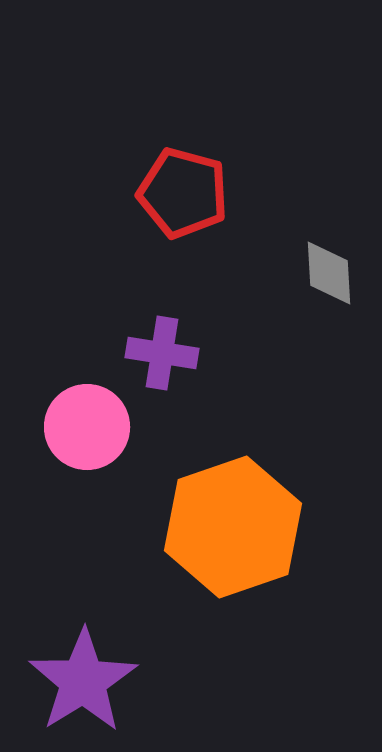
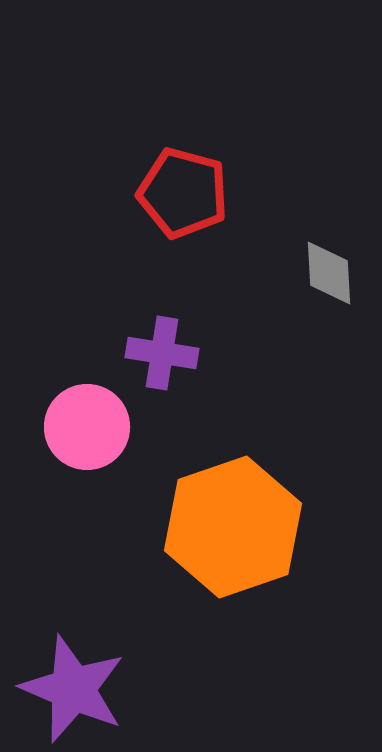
purple star: moved 10 px left, 8 px down; rotated 17 degrees counterclockwise
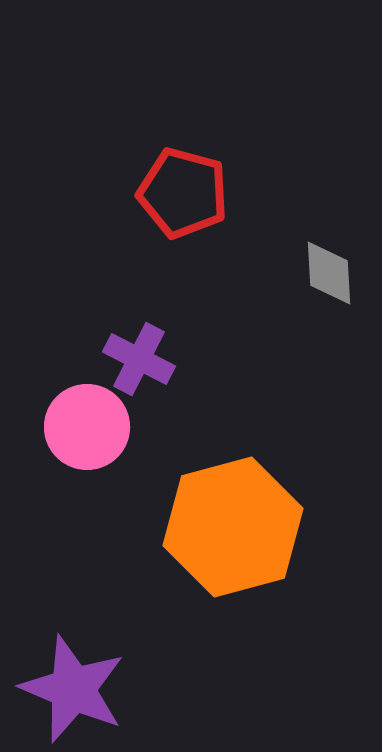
purple cross: moved 23 px left, 6 px down; rotated 18 degrees clockwise
orange hexagon: rotated 4 degrees clockwise
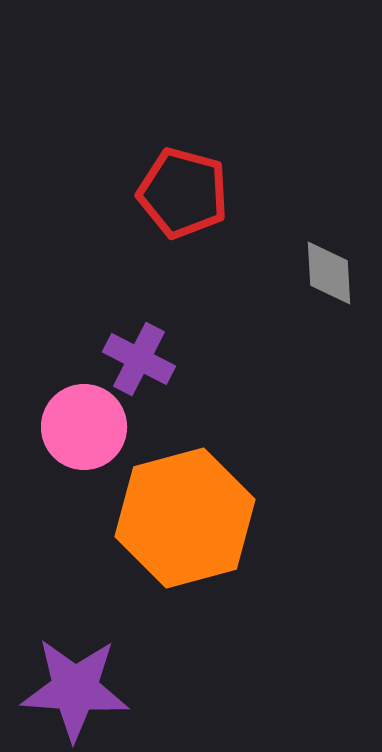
pink circle: moved 3 px left
orange hexagon: moved 48 px left, 9 px up
purple star: moved 2 px right; rotated 19 degrees counterclockwise
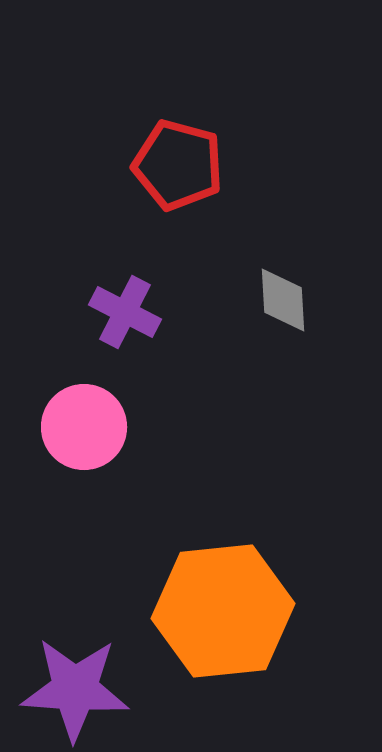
red pentagon: moved 5 px left, 28 px up
gray diamond: moved 46 px left, 27 px down
purple cross: moved 14 px left, 47 px up
orange hexagon: moved 38 px right, 93 px down; rotated 9 degrees clockwise
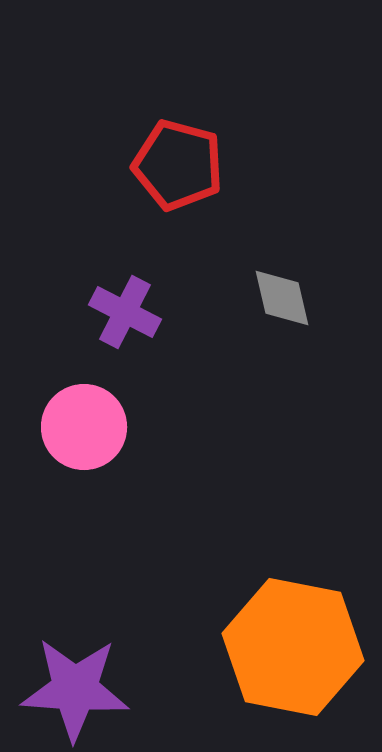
gray diamond: moved 1 px left, 2 px up; rotated 10 degrees counterclockwise
orange hexagon: moved 70 px right, 36 px down; rotated 17 degrees clockwise
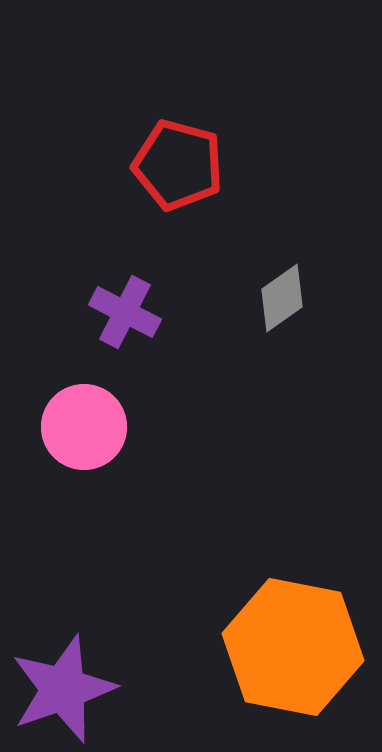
gray diamond: rotated 68 degrees clockwise
purple star: moved 12 px left; rotated 23 degrees counterclockwise
